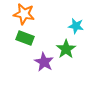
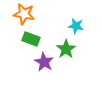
green rectangle: moved 6 px right, 1 px down
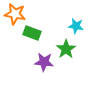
orange star: moved 9 px left
green rectangle: moved 1 px right, 6 px up
purple star: rotated 24 degrees counterclockwise
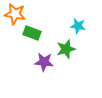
cyan star: moved 2 px right
green star: rotated 18 degrees clockwise
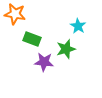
cyan star: rotated 21 degrees clockwise
green rectangle: moved 6 px down
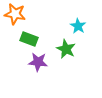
green rectangle: moved 3 px left
green star: rotated 30 degrees counterclockwise
purple star: moved 6 px left
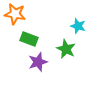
cyan star: rotated 14 degrees counterclockwise
purple star: rotated 24 degrees counterclockwise
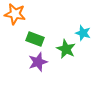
cyan star: moved 5 px right, 7 px down
green rectangle: moved 6 px right
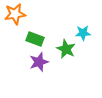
orange star: rotated 20 degrees counterclockwise
cyan star: rotated 21 degrees counterclockwise
purple star: moved 1 px right
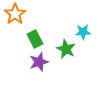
orange star: rotated 25 degrees counterclockwise
cyan star: moved 1 px up
green rectangle: rotated 42 degrees clockwise
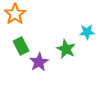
cyan star: moved 4 px right
green rectangle: moved 14 px left, 7 px down
purple star: rotated 12 degrees counterclockwise
